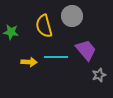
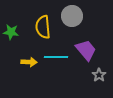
yellow semicircle: moved 1 px left, 1 px down; rotated 10 degrees clockwise
gray star: rotated 16 degrees counterclockwise
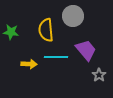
gray circle: moved 1 px right
yellow semicircle: moved 3 px right, 3 px down
yellow arrow: moved 2 px down
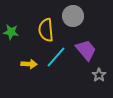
cyan line: rotated 50 degrees counterclockwise
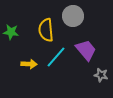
gray star: moved 2 px right; rotated 24 degrees counterclockwise
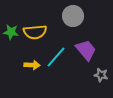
yellow semicircle: moved 11 px left, 2 px down; rotated 90 degrees counterclockwise
yellow arrow: moved 3 px right, 1 px down
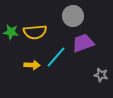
purple trapezoid: moved 3 px left, 7 px up; rotated 70 degrees counterclockwise
